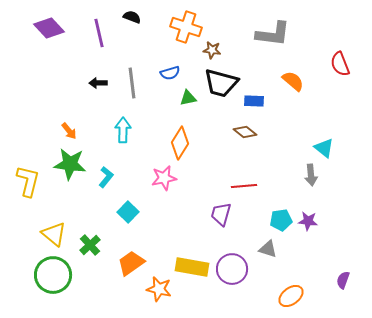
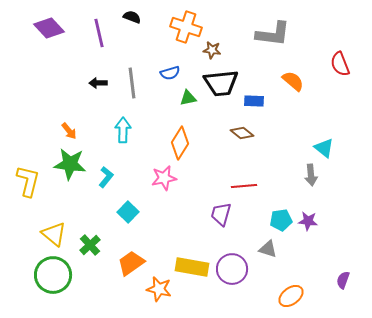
black trapezoid: rotated 21 degrees counterclockwise
brown diamond: moved 3 px left, 1 px down
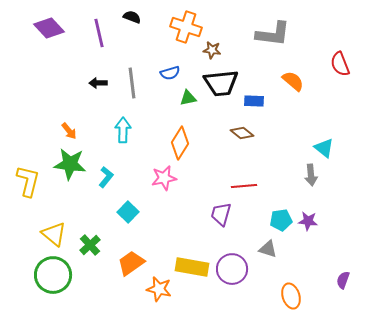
orange ellipse: rotated 70 degrees counterclockwise
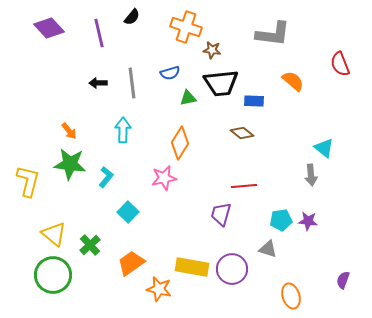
black semicircle: rotated 108 degrees clockwise
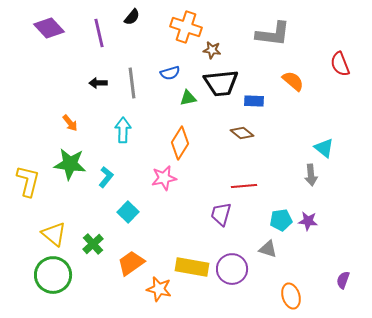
orange arrow: moved 1 px right, 8 px up
green cross: moved 3 px right, 1 px up
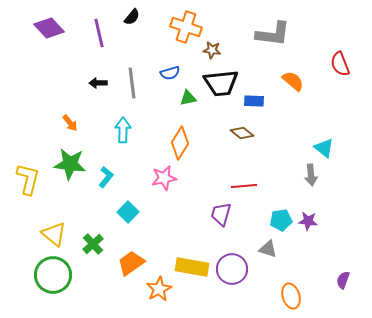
yellow L-shape: moved 2 px up
orange star: rotated 30 degrees clockwise
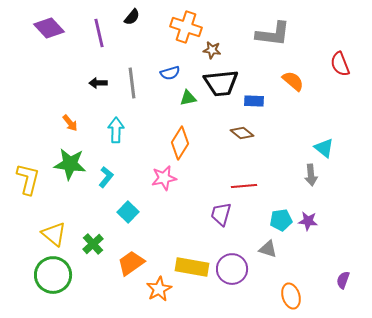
cyan arrow: moved 7 px left
